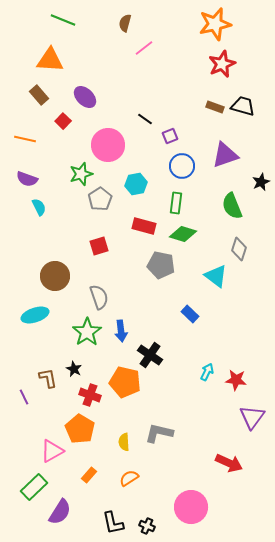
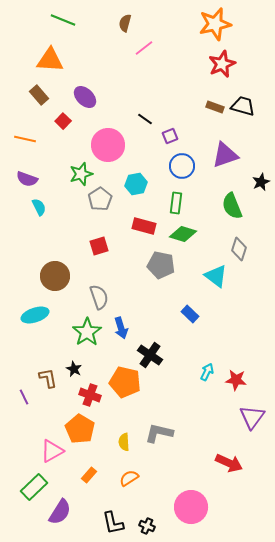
blue arrow at (121, 331): moved 3 px up; rotated 10 degrees counterclockwise
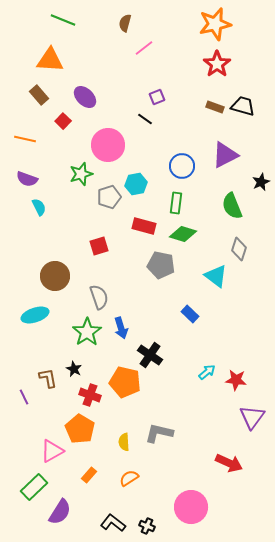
red star at (222, 64): moved 5 px left; rotated 12 degrees counterclockwise
purple square at (170, 136): moved 13 px left, 39 px up
purple triangle at (225, 155): rotated 8 degrees counterclockwise
gray pentagon at (100, 199): moved 9 px right, 2 px up; rotated 15 degrees clockwise
cyan arrow at (207, 372): rotated 24 degrees clockwise
black L-shape at (113, 523): rotated 140 degrees clockwise
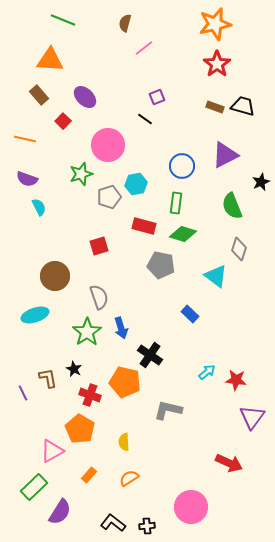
purple line at (24, 397): moved 1 px left, 4 px up
gray L-shape at (159, 433): moved 9 px right, 23 px up
black cross at (147, 526): rotated 28 degrees counterclockwise
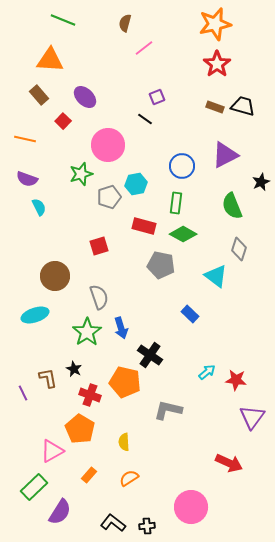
green diamond at (183, 234): rotated 12 degrees clockwise
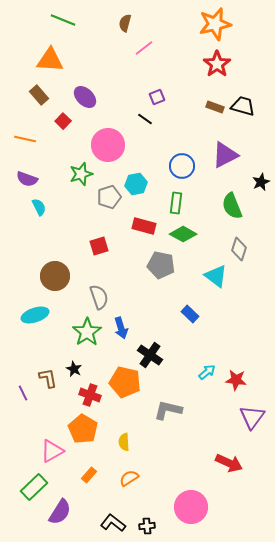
orange pentagon at (80, 429): moved 3 px right
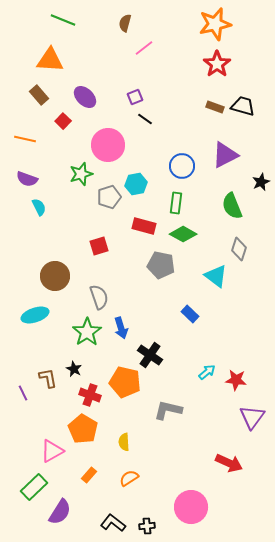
purple square at (157, 97): moved 22 px left
